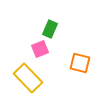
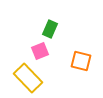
pink square: moved 2 px down
orange square: moved 1 px right, 2 px up
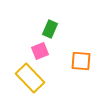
orange square: rotated 10 degrees counterclockwise
yellow rectangle: moved 2 px right
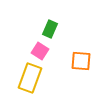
pink square: rotated 36 degrees counterclockwise
yellow rectangle: rotated 64 degrees clockwise
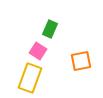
pink square: moved 2 px left
orange square: rotated 15 degrees counterclockwise
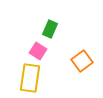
orange square: moved 1 px right; rotated 25 degrees counterclockwise
yellow rectangle: rotated 12 degrees counterclockwise
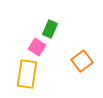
pink square: moved 1 px left, 4 px up
yellow rectangle: moved 3 px left, 4 px up
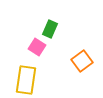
yellow rectangle: moved 1 px left, 6 px down
